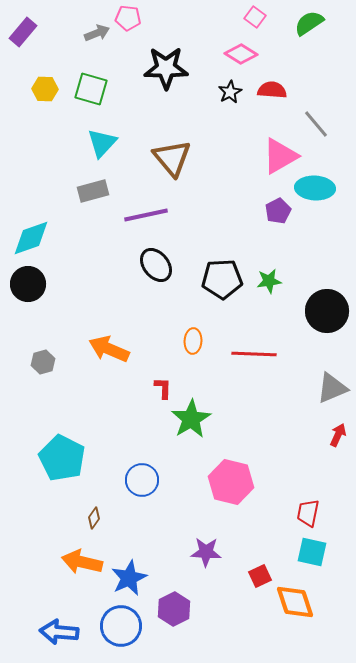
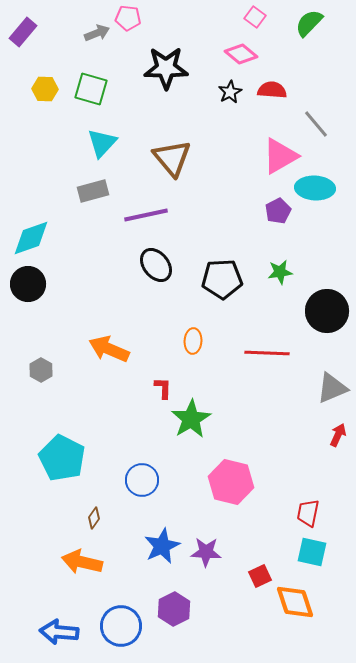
green semicircle at (309, 23): rotated 12 degrees counterclockwise
pink diamond at (241, 54): rotated 8 degrees clockwise
green star at (269, 281): moved 11 px right, 9 px up
red line at (254, 354): moved 13 px right, 1 px up
gray hexagon at (43, 362): moved 2 px left, 8 px down; rotated 15 degrees counterclockwise
blue star at (129, 578): moved 33 px right, 32 px up
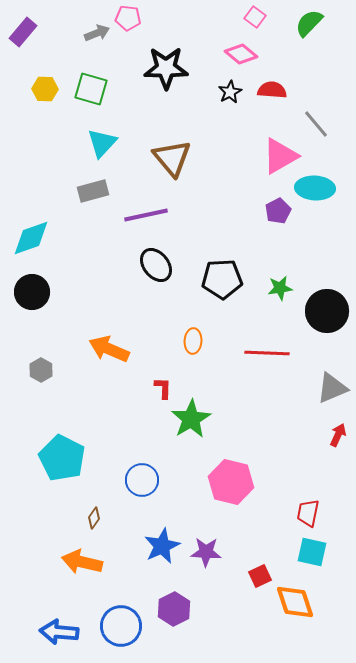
green star at (280, 272): moved 16 px down
black circle at (28, 284): moved 4 px right, 8 px down
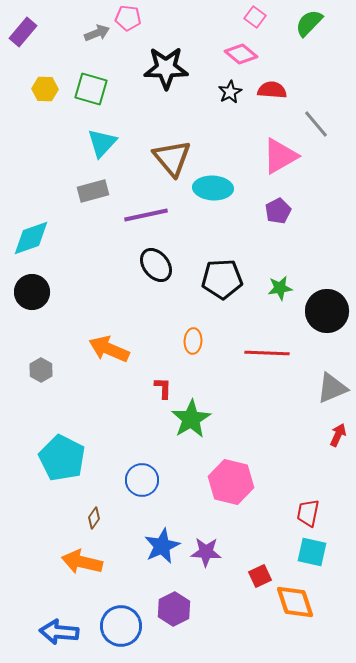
cyan ellipse at (315, 188): moved 102 px left
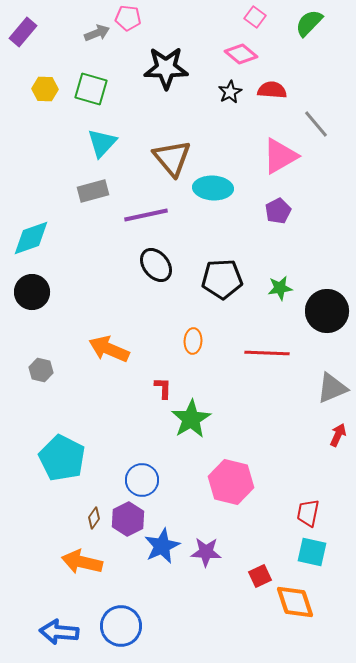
gray hexagon at (41, 370): rotated 15 degrees counterclockwise
purple hexagon at (174, 609): moved 46 px left, 90 px up
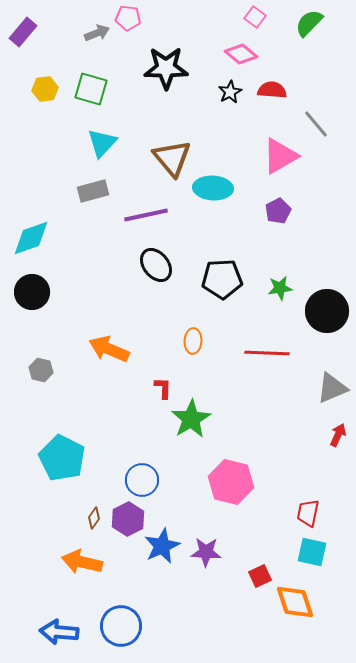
yellow hexagon at (45, 89): rotated 10 degrees counterclockwise
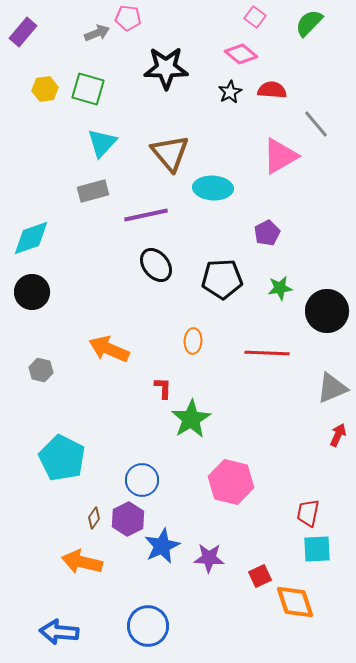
green square at (91, 89): moved 3 px left
brown triangle at (172, 158): moved 2 px left, 5 px up
purple pentagon at (278, 211): moved 11 px left, 22 px down
purple star at (206, 552): moved 3 px right, 6 px down
cyan square at (312, 552): moved 5 px right, 3 px up; rotated 16 degrees counterclockwise
blue circle at (121, 626): moved 27 px right
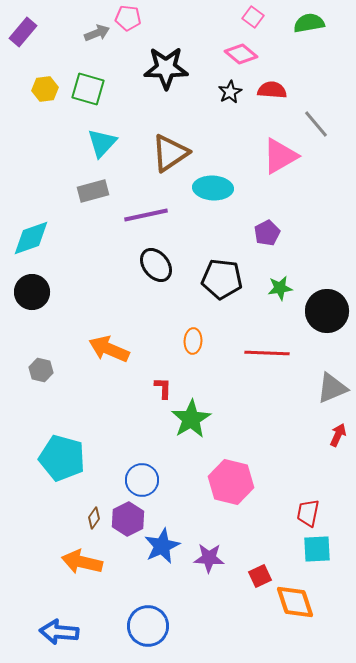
pink square at (255, 17): moved 2 px left
green semicircle at (309, 23): rotated 36 degrees clockwise
brown triangle at (170, 153): rotated 36 degrees clockwise
black pentagon at (222, 279): rotated 9 degrees clockwise
cyan pentagon at (62, 458): rotated 12 degrees counterclockwise
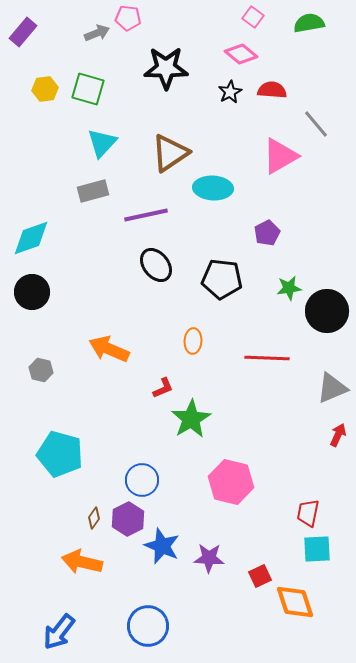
green star at (280, 288): moved 9 px right
red line at (267, 353): moved 5 px down
red L-shape at (163, 388): rotated 65 degrees clockwise
cyan pentagon at (62, 458): moved 2 px left, 4 px up
blue star at (162, 546): rotated 24 degrees counterclockwise
blue arrow at (59, 632): rotated 57 degrees counterclockwise
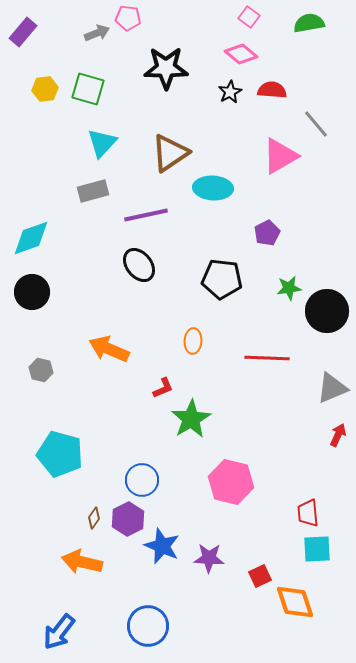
pink square at (253, 17): moved 4 px left
black ellipse at (156, 265): moved 17 px left
red trapezoid at (308, 513): rotated 16 degrees counterclockwise
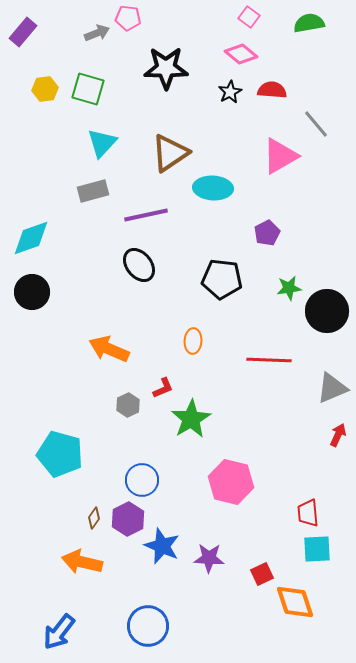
red line at (267, 358): moved 2 px right, 2 px down
gray hexagon at (41, 370): moved 87 px right, 35 px down; rotated 20 degrees clockwise
red square at (260, 576): moved 2 px right, 2 px up
